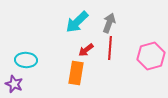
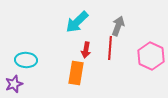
gray arrow: moved 9 px right, 3 px down
red arrow: rotated 42 degrees counterclockwise
pink hexagon: rotated 20 degrees counterclockwise
purple star: rotated 30 degrees clockwise
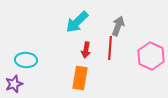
orange rectangle: moved 4 px right, 5 px down
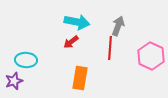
cyan arrow: rotated 125 degrees counterclockwise
red arrow: moved 15 px left, 8 px up; rotated 42 degrees clockwise
purple star: moved 3 px up
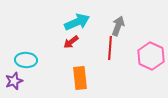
cyan arrow: rotated 35 degrees counterclockwise
orange rectangle: rotated 15 degrees counterclockwise
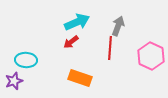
orange rectangle: rotated 65 degrees counterclockwise
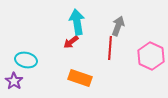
cyan arrow: rotated 75 degrees counterclockwise
cyan ellipse: rotated 10 degrees clockwise
purple star: rotated 18 degrees counterclockwise
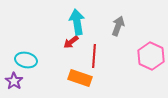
red line: moved 16 px left, 8 px down
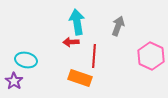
red arrow: rotated 35 degrees clockwise
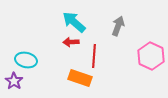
cyan arrow: moved 3 px left; rotated 40 degrees counterclockwise
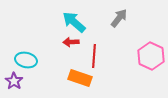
gray arrow: moved 1 px right, 8 px up; rotated 18 degrees clockwise
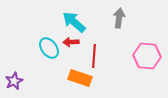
gray arrow: rotated 30 degrees counterclockwise
pink hexagon: moved 4 px left; rotated 20 degrees counterclockwise
cyan ellipse: moved 23 px right, 12 px up; rotated 40 degrees clockwise
purple star: rotated 12 degrees clockwise
